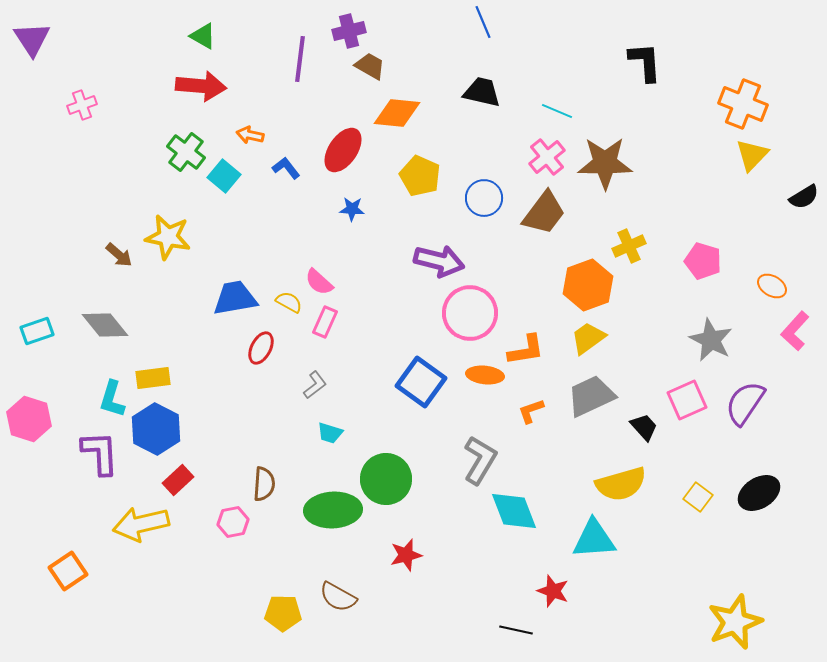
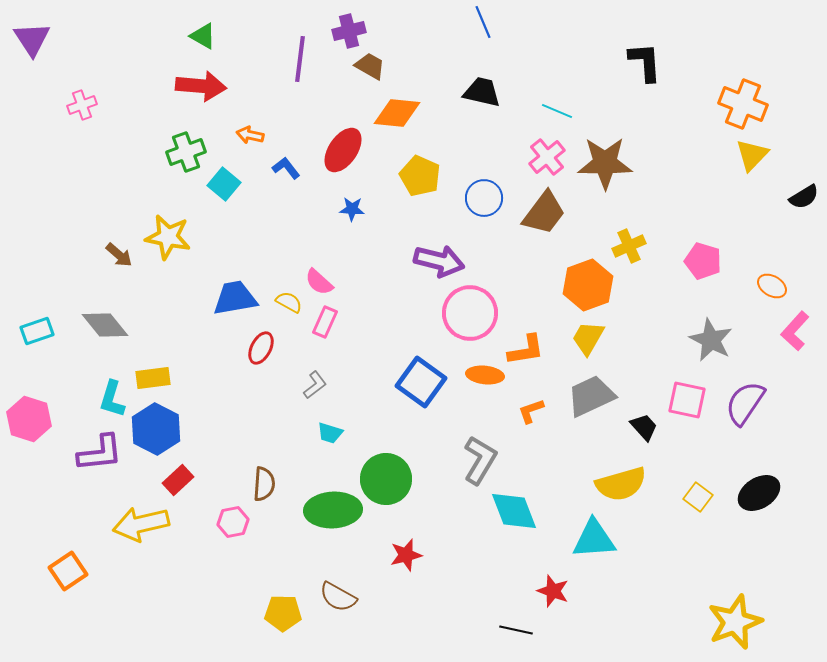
green cross at (186, 152): rotated 33 degrees clockwise
cyan square at (224, 176): moved 8 px down
yellow trapezoid at (588, 338): rotated 24 degrees counterclockwise
pink square at (687, 400): rotated 36 degrees clockwise
purple L-shape at (100, 453): rotated 87 degrees clockwise
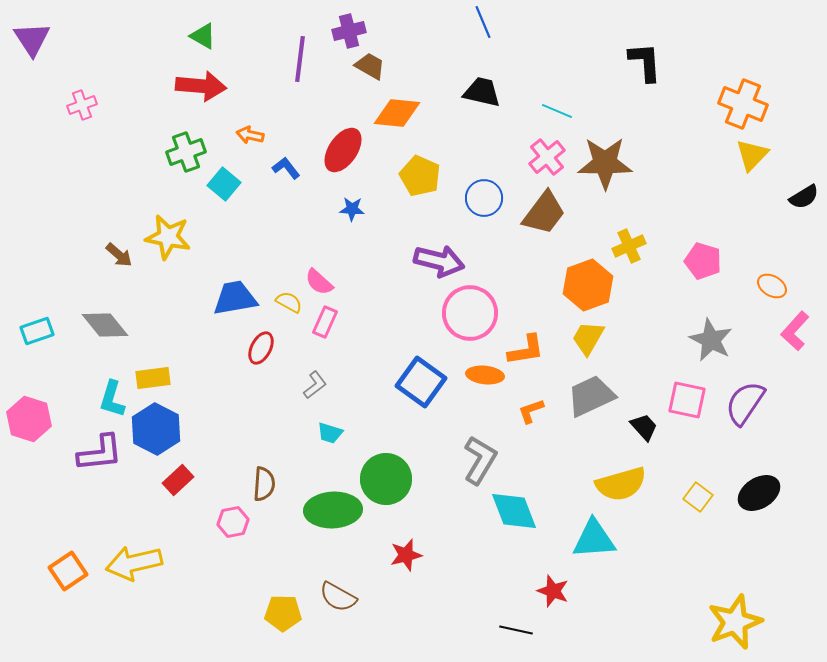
yellow arrow at (141, 524): moved 7 px left, 39 px down
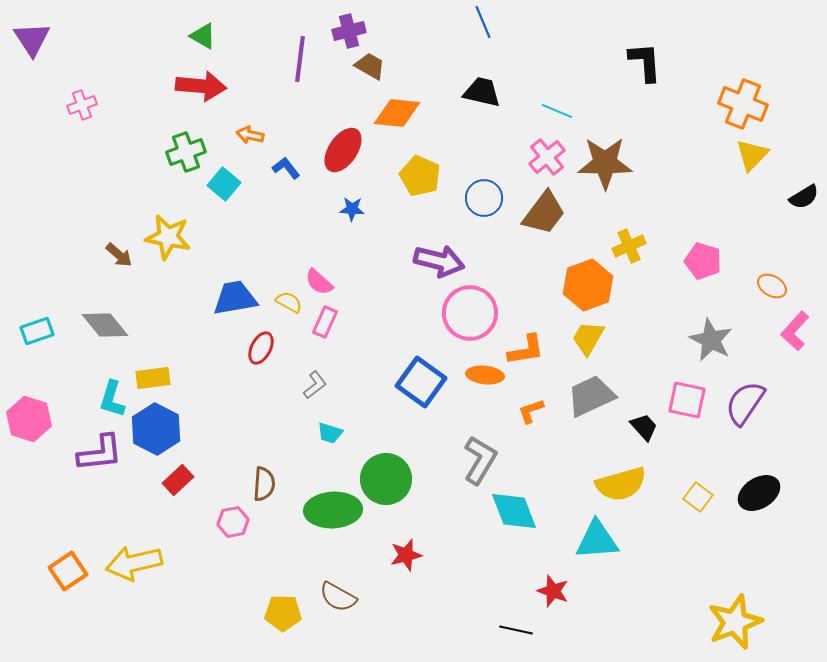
cyan triangle at (594, 539): moved 3 px right, 1 px down
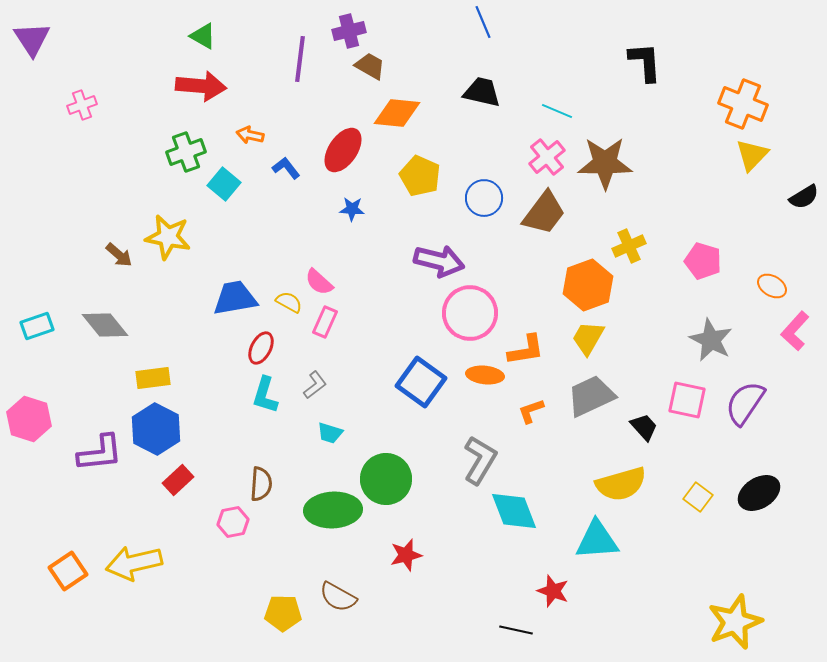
cyan rectangle at (37, 331): moved 5 px up
cyan L-shape at (112, 399): moved 153 px right, 4 px up
brown semicircle at (264, 484): moved 3 px left
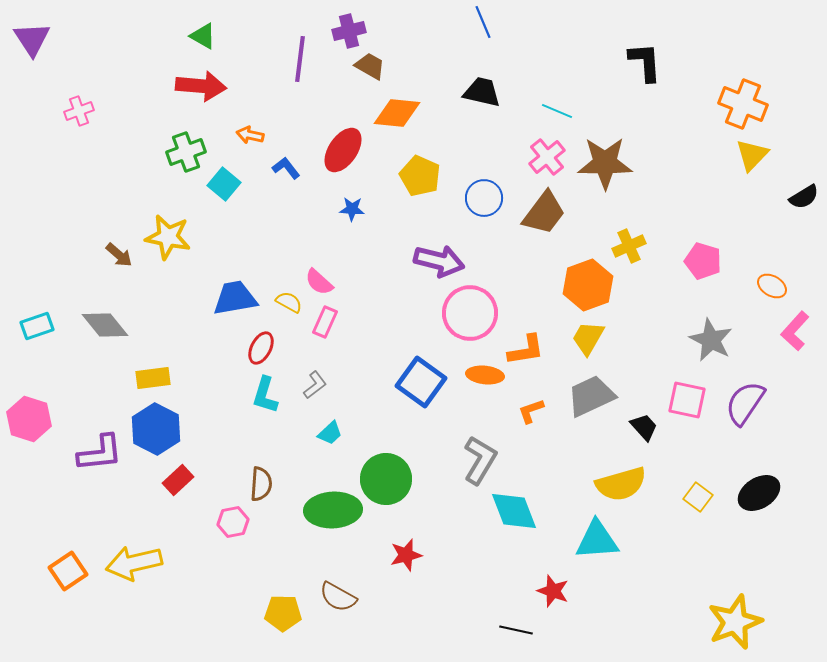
pink cross at (82, 105): moved 3 px left, 6 px down
cyan trapezoid at (330, 433): rotated 60 degrees counterclockwise
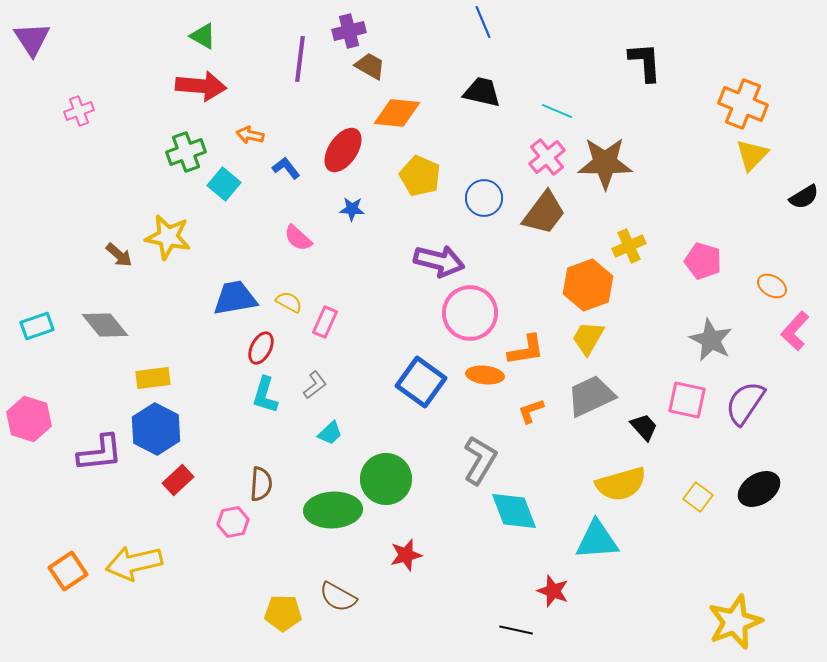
pink semicircle at (319, 282): moved 21 px left, 44 px up
black ellipse at (759, 493): moved 4 px up
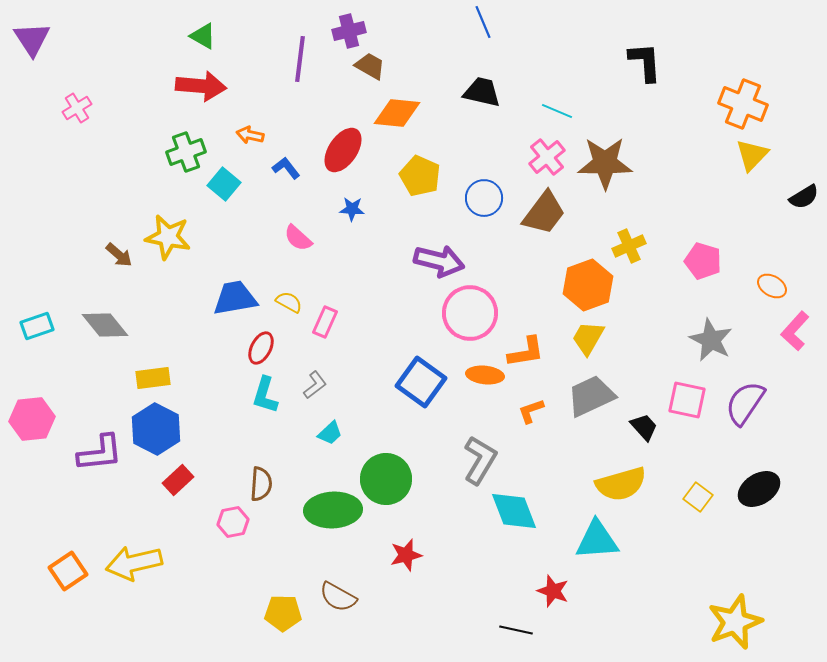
pink cross at (79, 111): moved 2 px left, 3 px up; rotated 12 degrees counterclockwise
orange L-shape at (526, 350): moved 2 px down
pink hexagon at (29, 419): moved 3 px right; rotated 24 degrees counterclockwise
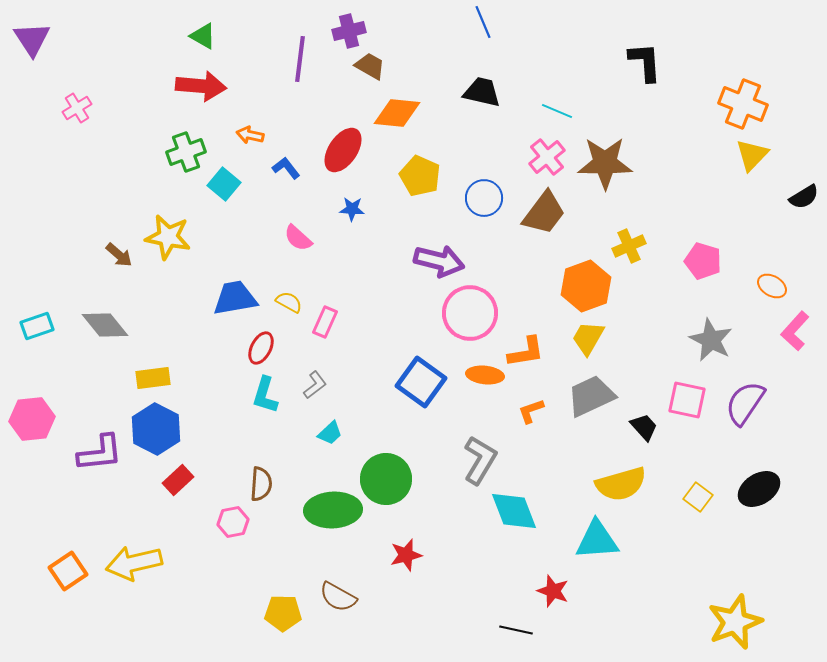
orange hexagon at (588, 285): moved 2 px left, 1 px down
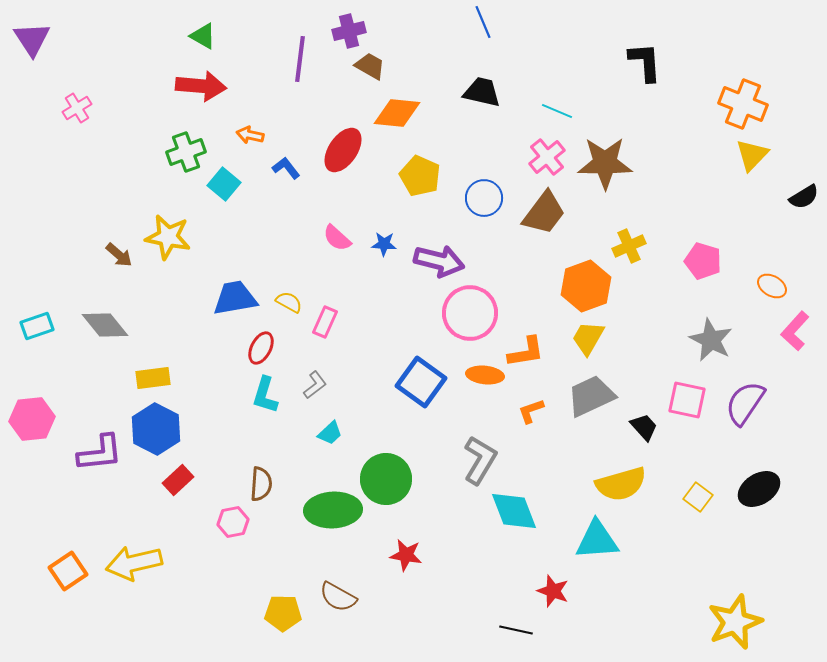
blue star at (352, 209): moved 32 px right, 35 px down
pink semicircle at (298, 238): moved 39 px right
red star at (406, 555): rotated 24 degrees clockwise
